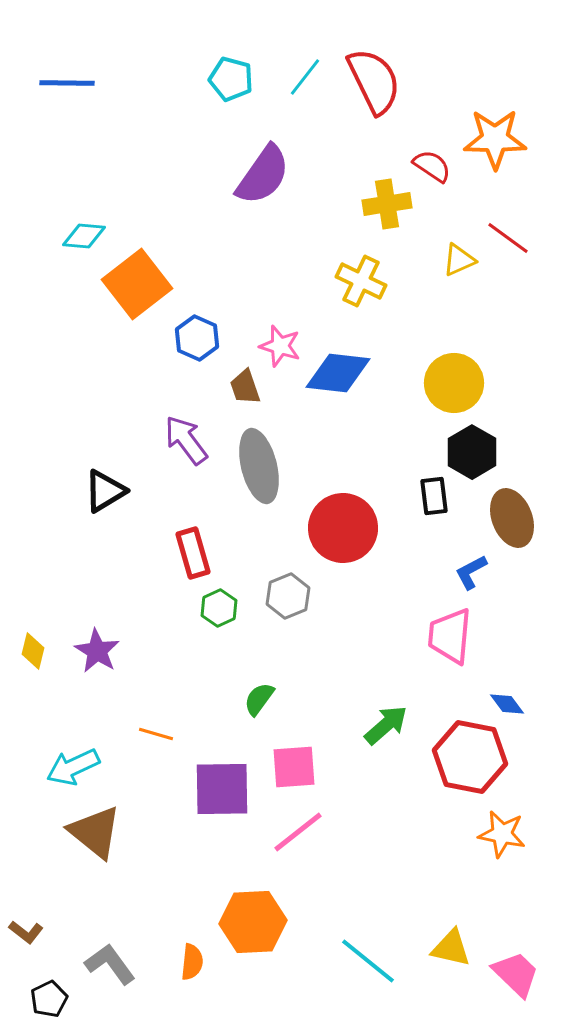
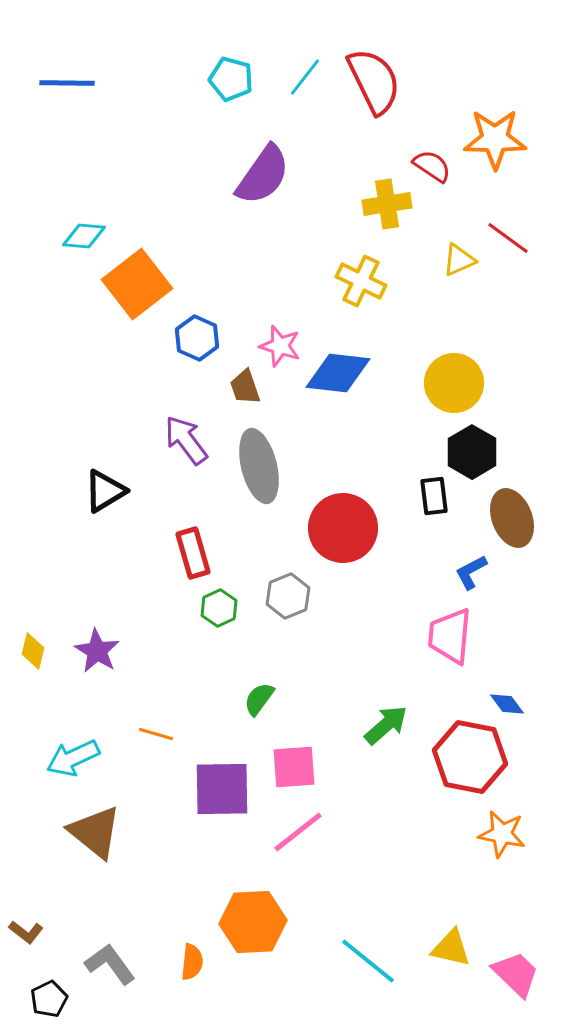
cyan arrow at (73, 767): moved 9 px up
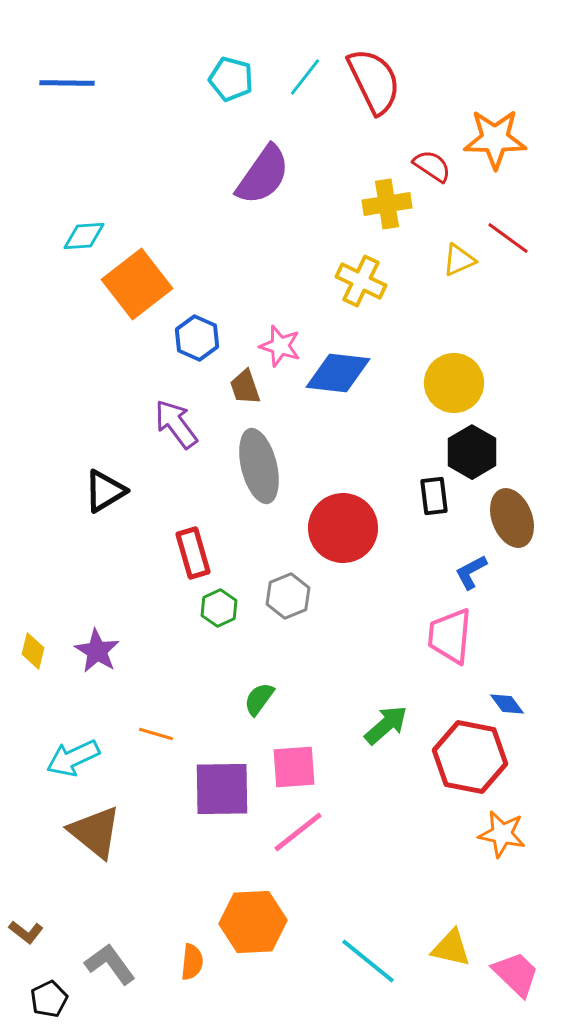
cyan diamond at (84, 236): rotated 9 degrees counterclockwise
purple arrow at (186, 440): moved 10 px left, 16 px up
